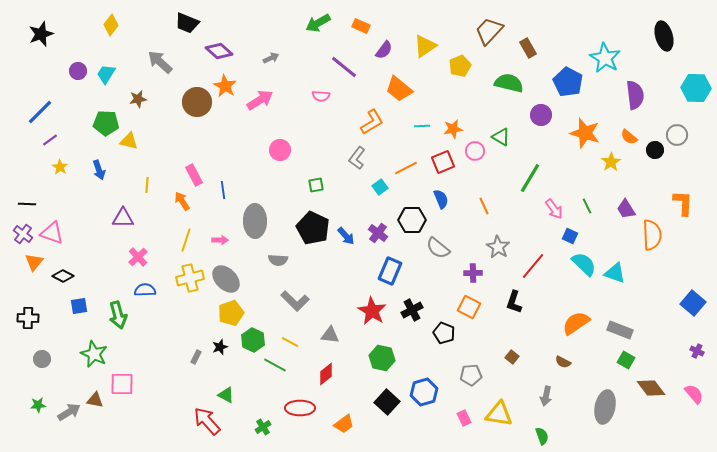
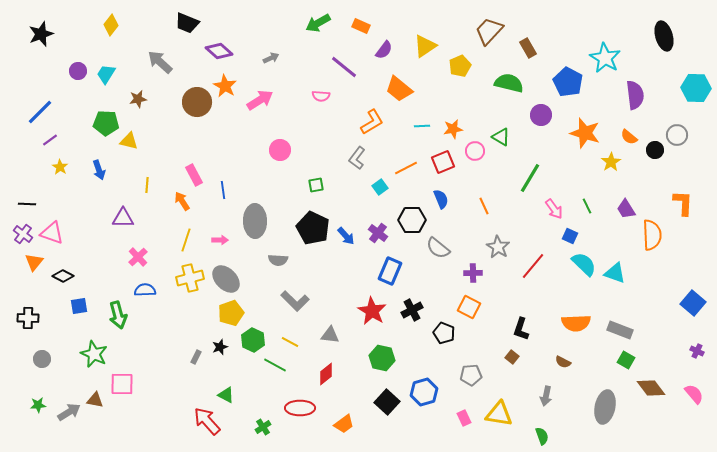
black L-shape at (514, 302): moved 7 px right, 27 px down
orange semicircle at (576, 323): rotated 148 degrees counterclockwise
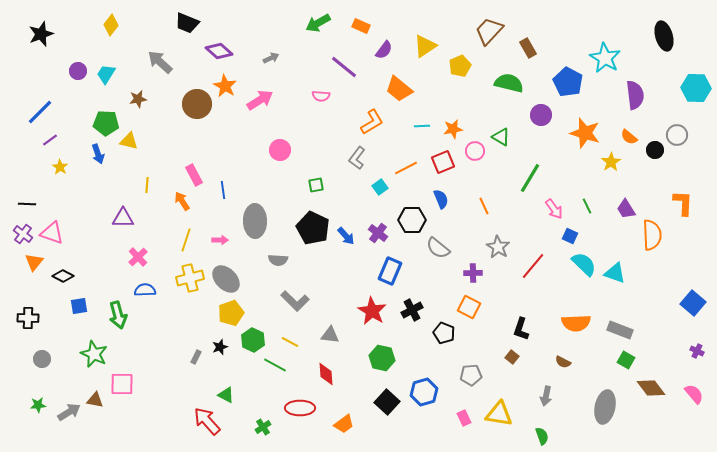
brown circle at (197, 102): moved 2 px down
blue arrow at (99, 170): moved 1 px left, 16 px up
red diamond at (326, 374): rotated 55 degrees counterclockwise
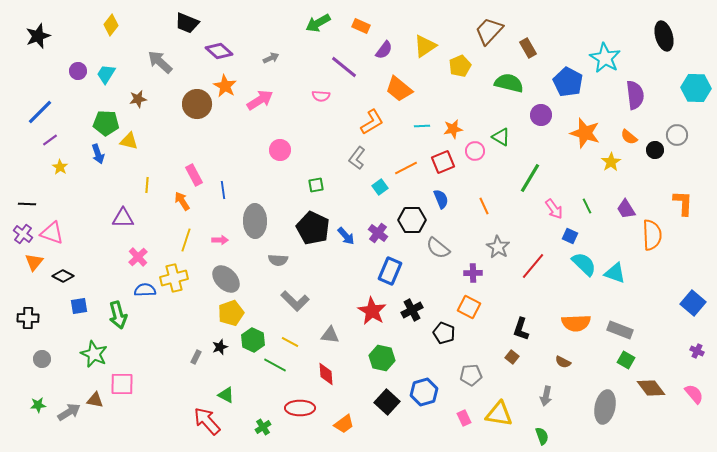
black star at (41, 34): moved 3 px left, 2 px down
yellow cross at (190, 278): moved 16 px left
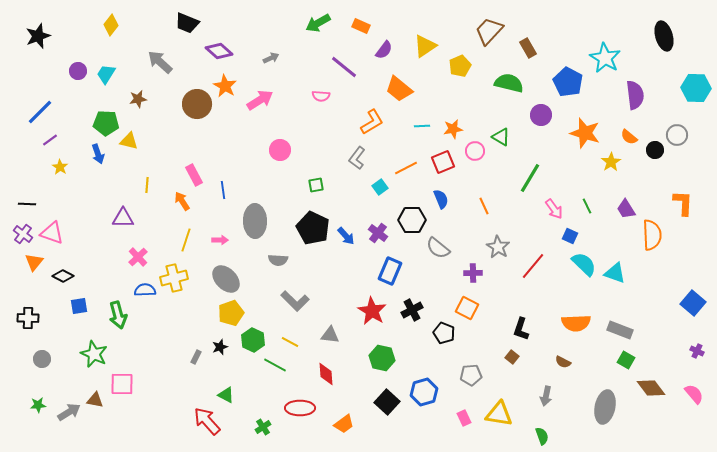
orange square at (469, 307): moved 2 px left, 1 px down
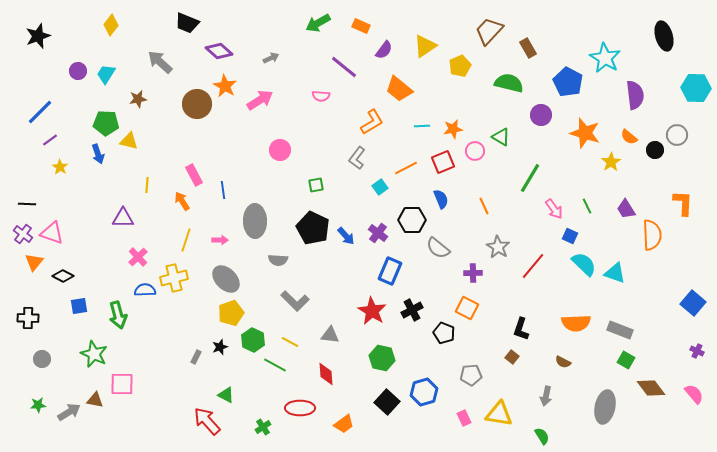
green semicircle at (542, 436): rotated 12 degrees counterclockwise
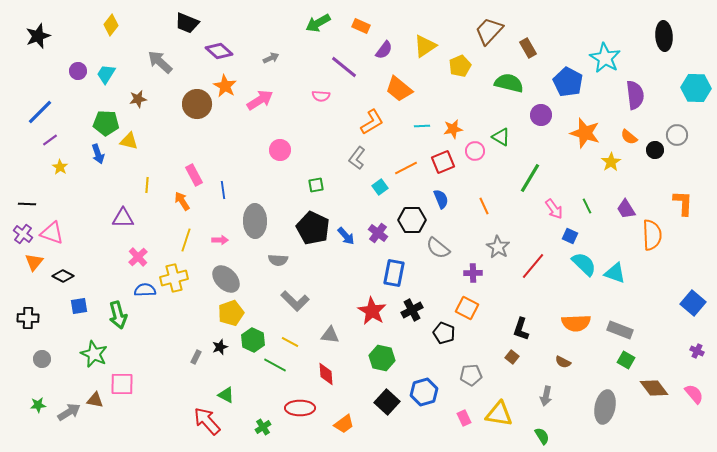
black ellipse at (664, 36): rotated 12 degrees clockwise
blue rectangle at (390, 271): moved 4 px right, 2 px down; rotated 12 degrees counterclockwise
brown diamond at (651, 388): moved 3 px right
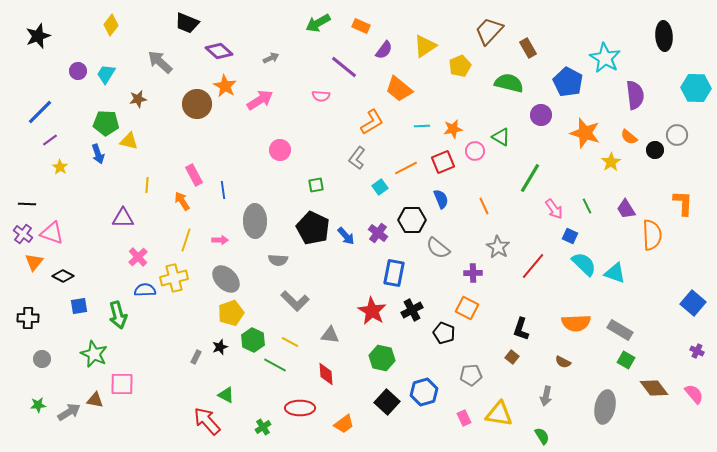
gray rectangle at (620, 330): rotated 10 degrees clockwise
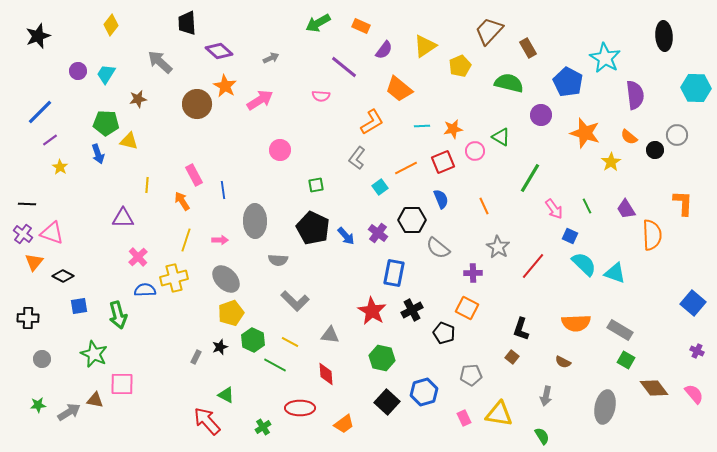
black trapezoid at (187, 23): rotated 65 degrees clockwise
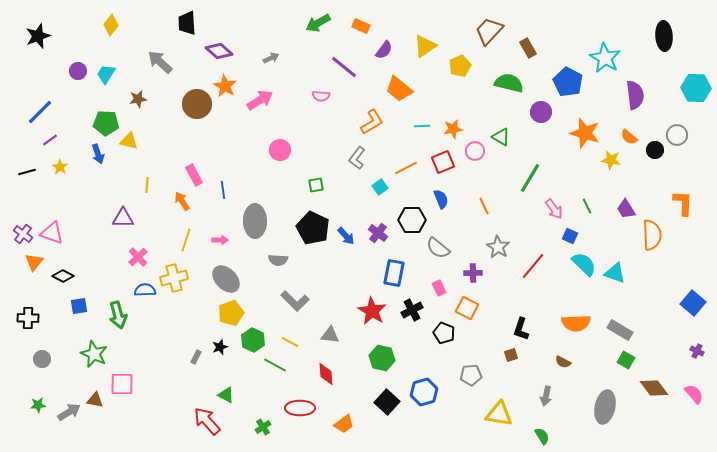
purple circle at (541, 115): moved 3 px up
yellow star at (611, 162): moved 2 px up; rotated 30 degrees counterclockwise
black line at (27, 204): moved 32 px up; rotated 18 degrees counterclockwise
brown square at (512, 357): moved 1 px left, 2 px up; rotated 32 degrees clockwise
pink rectangle at (464, 418): moved 25 px left, 130 px up
